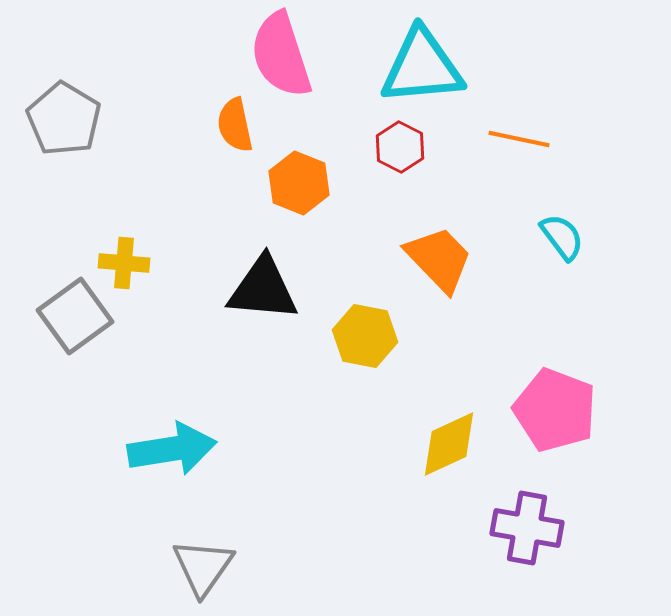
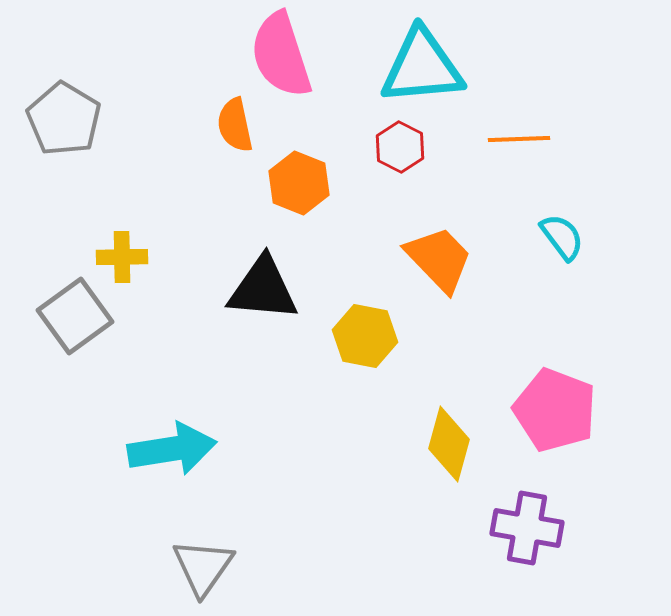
orange line: rotated 14 degrees counterclockwise
yellow cross: moved 2 px left, 6 px up; rotated 6 degrees counterclockwise
yellow diamond: rotated 50 degrees counterclockwise
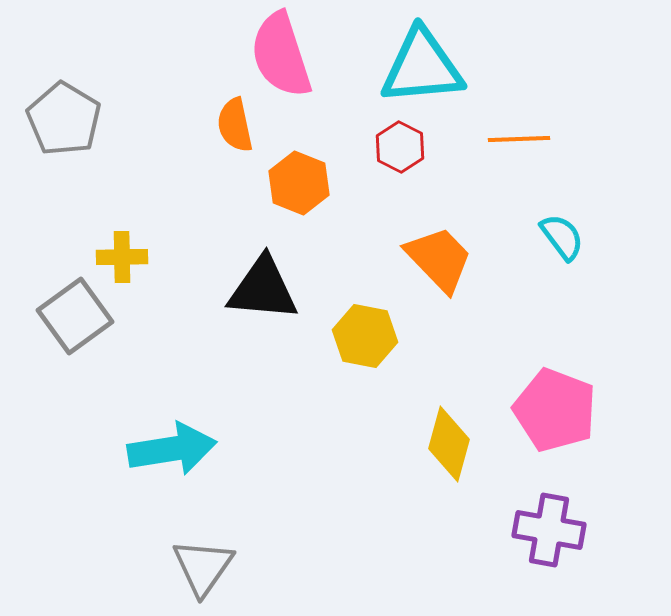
purple cross: moved 22 px right, 2 px down
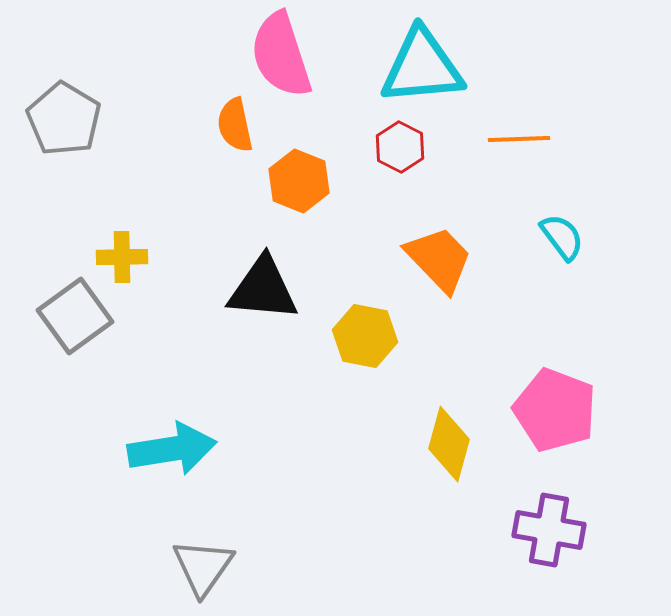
orange hexagon: moved 2 px up
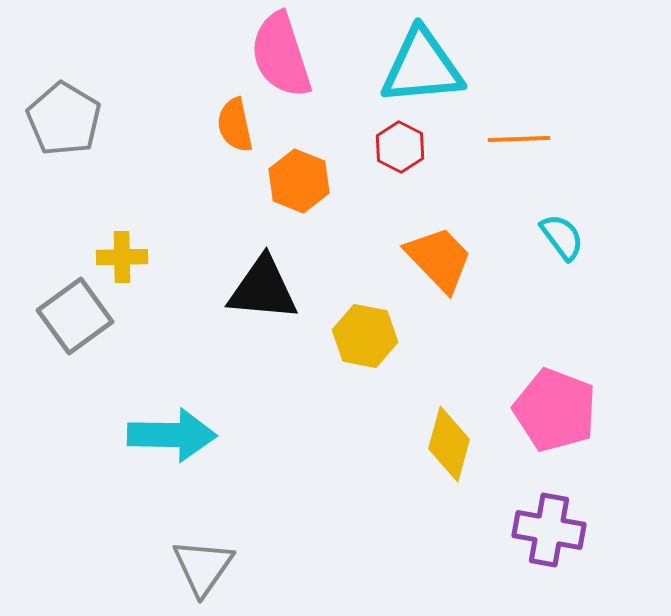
cyan arrow: moved 14 px up; rotated 10 degrees clockwise
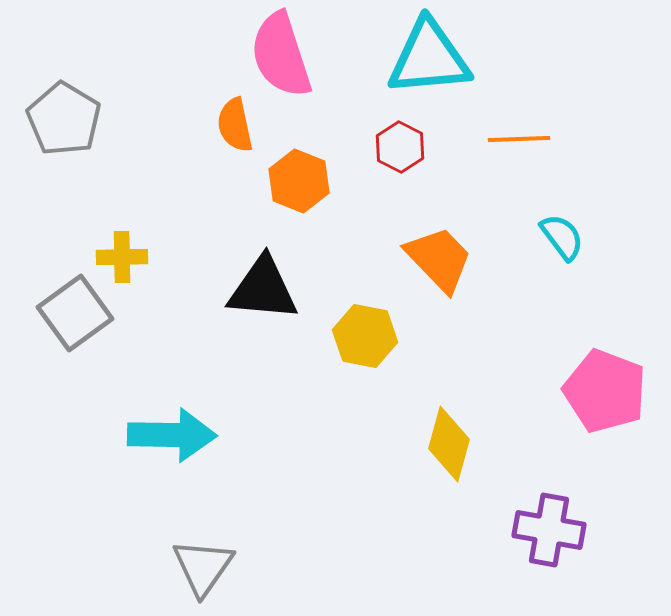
cyan triangle: moved 7 px right, 9 px up
gray square: moved 3 px up
pink pentagon: moved 50 px right, 19 px up
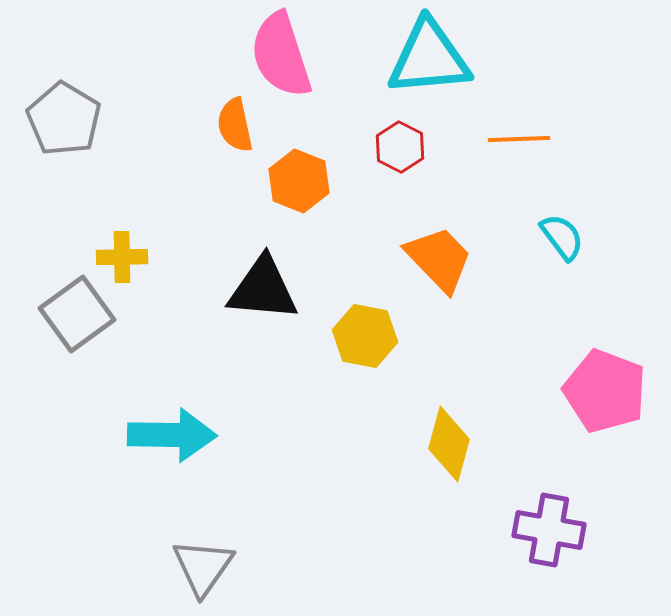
gray square: moved 2 px right, 1 px down
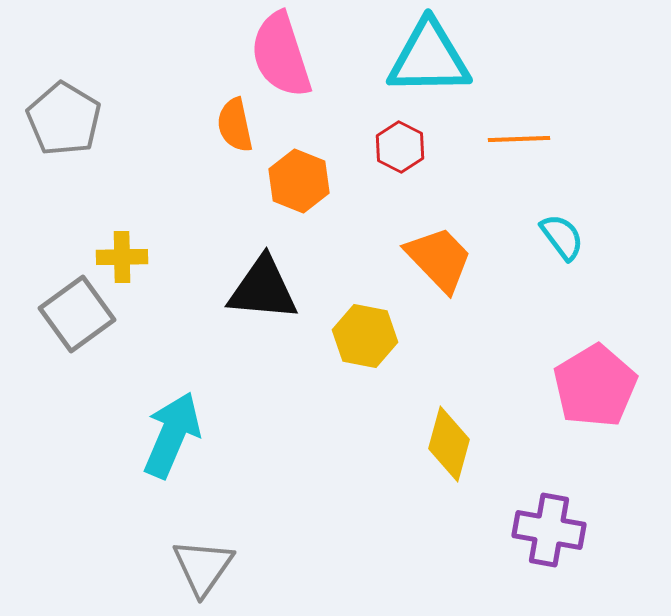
cyan triangle: rotated 4 degrees clockwise
pink pentagon: moved 10 px left, 5 px up; rotated 20 degrees clockwise
cyan arrow: rotated 68 degrees counterclockwise
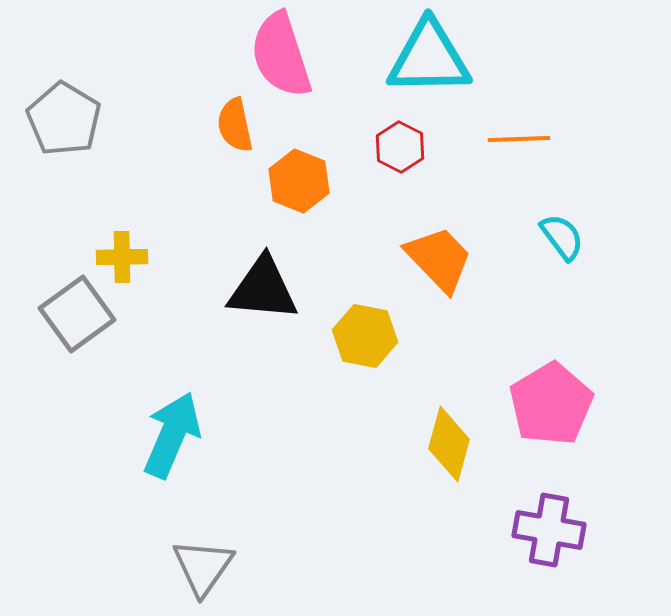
pink pentagon: moved 44 px left, 18 px down
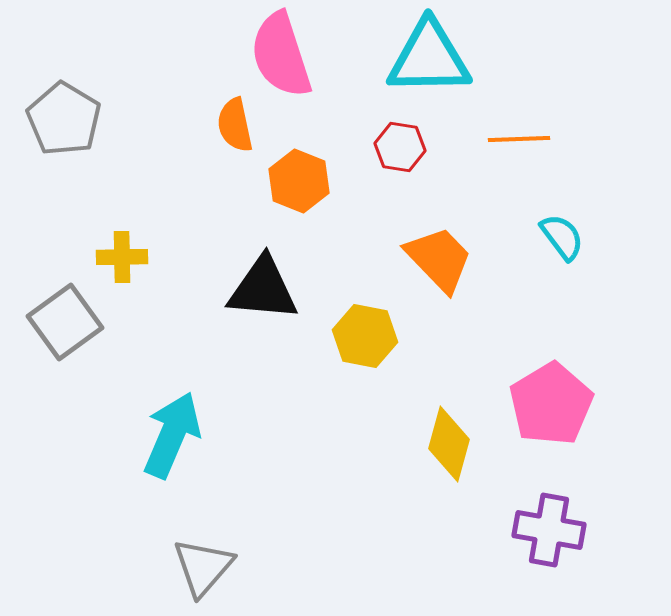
red hexagon: rotated 18 degrees counterclockwise
gray square: moved 12 px left, 8 px down
gray triangle: rotated 6 degrees clockwise
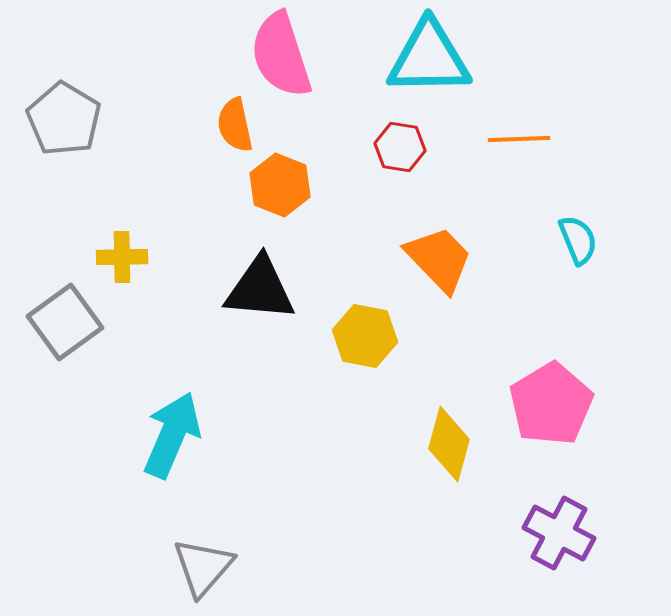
orange hexagon: moved 19 px left, 4 px down
cyan semicircle: moved 16 px right, 3 px down; rotated 15 degrees clockwise
black triangle: moved 3 px left
purple cross: moved 10 px right, 3 px down; rotated 18 degrees clockwise
